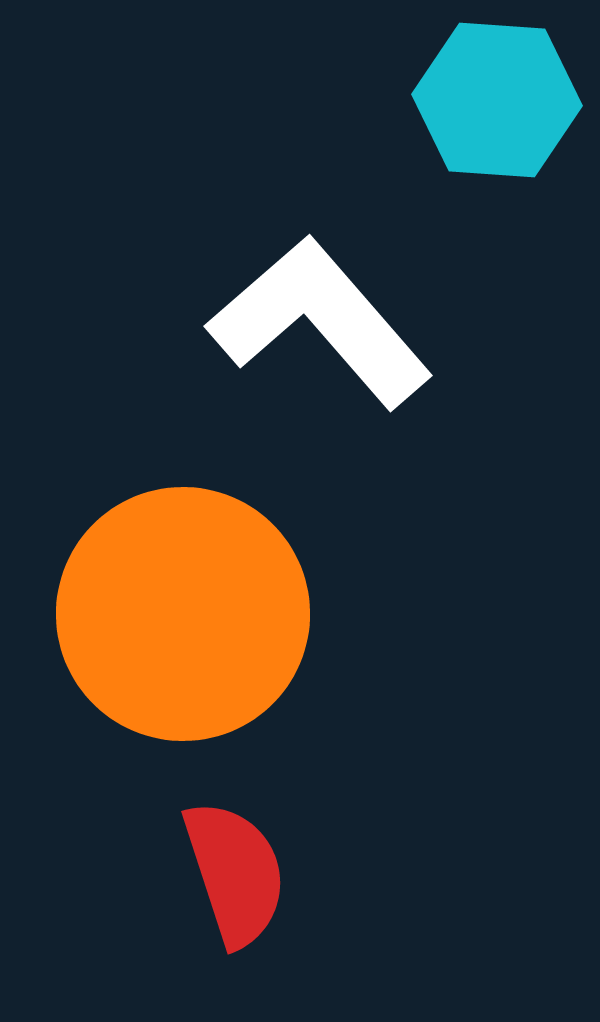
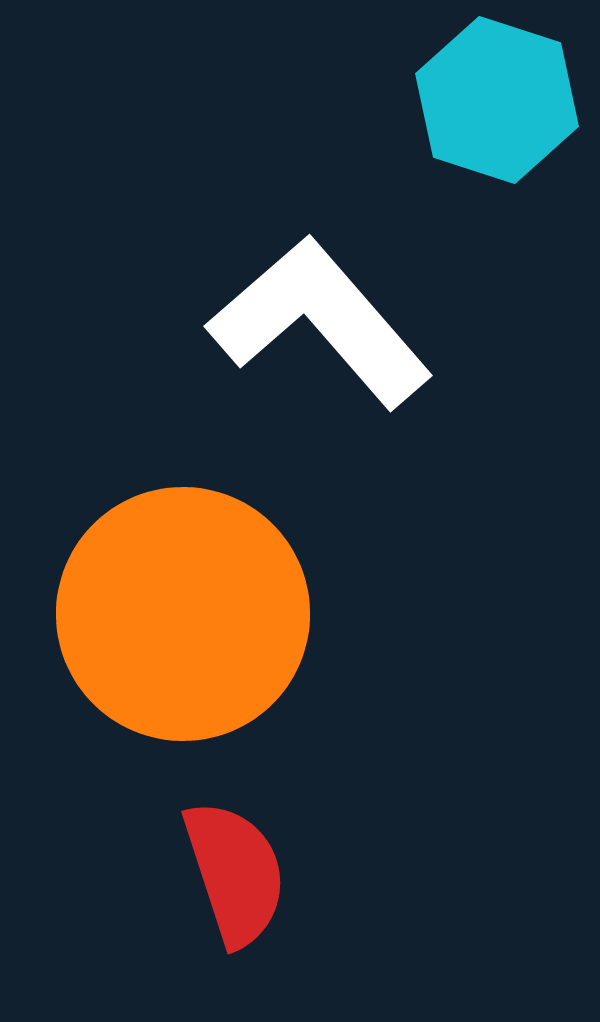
cyan hexagon: rotated 14 degrees clockwise
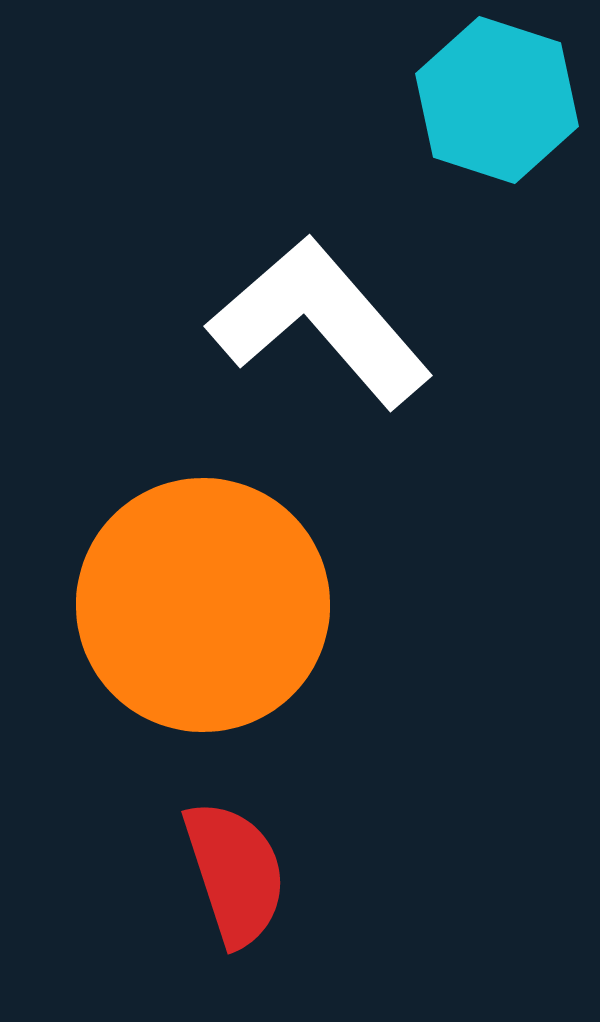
orange circle: moved 20 px right, 9 px up
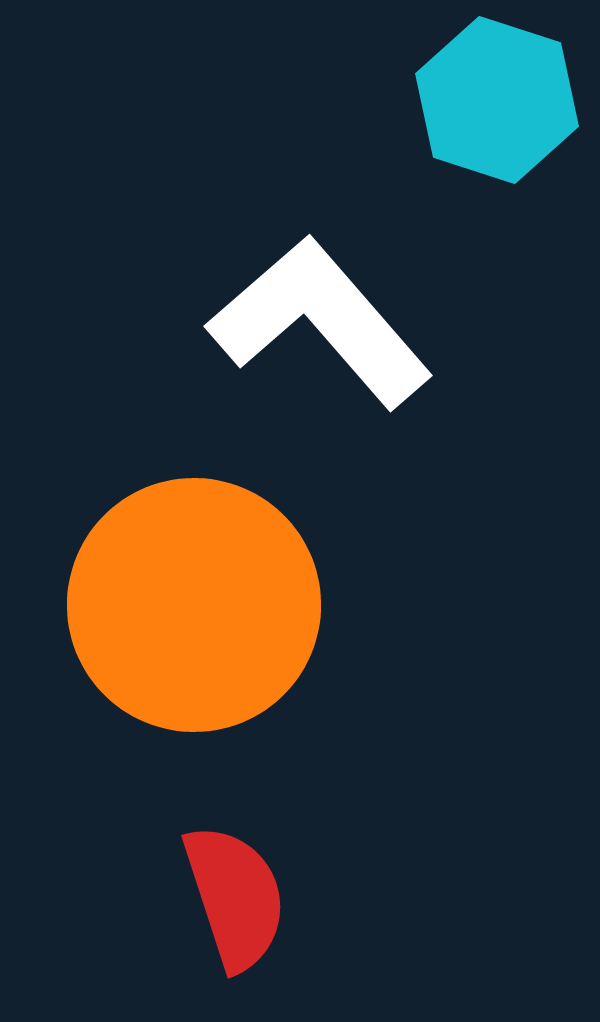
orange circle: moved 9 px left
red semicircle: moved 24 px down
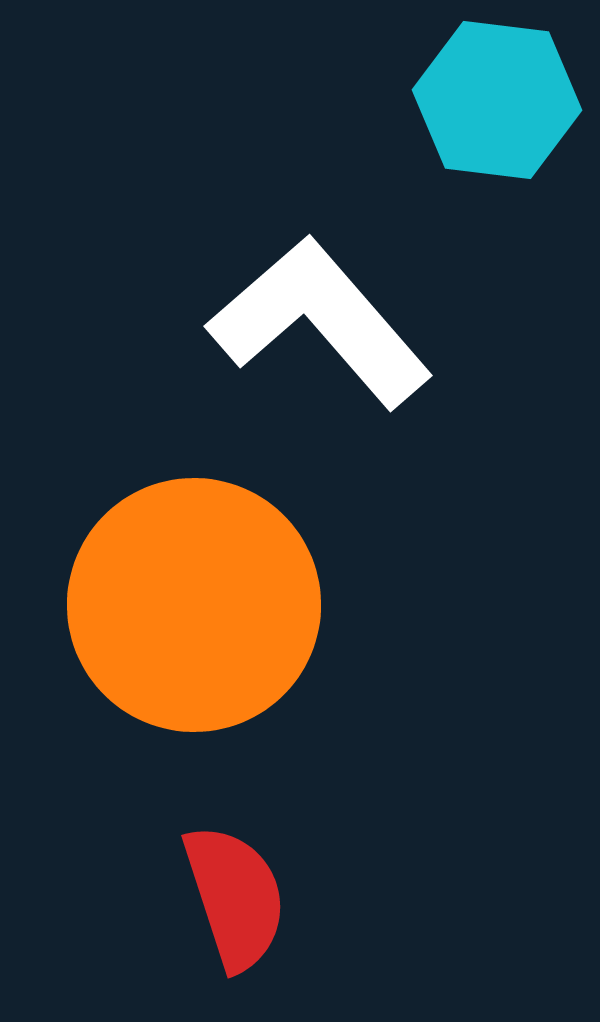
cyan hexagon: rotated 11 degrees counterclockwise
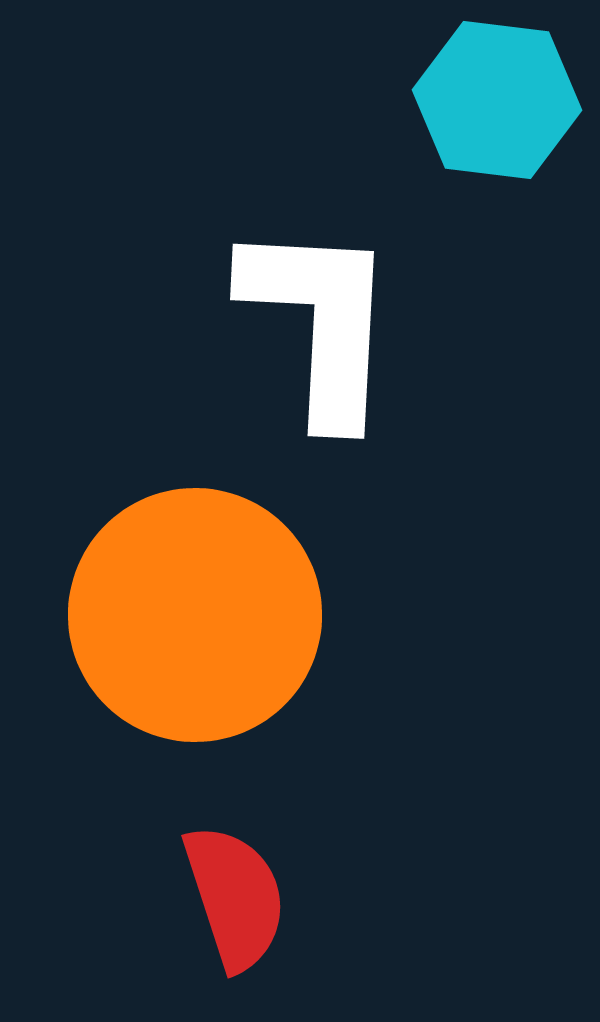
white L-shape: rotated 44 degrees clockwise
orange circle: moved 1 px right, 10 px down
